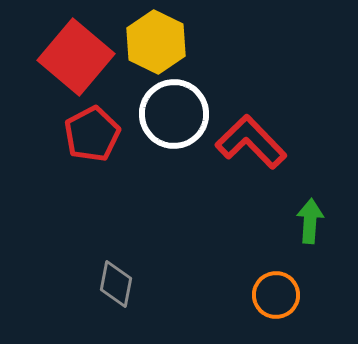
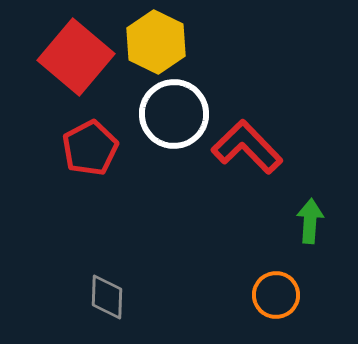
red pentagon: moved 2 px left, 14 px down
red L-shape: moved 4 px left, 5 px down
gray diamond: moved 9 px left, 13 px down; rotated 9 degrees counterclockwise
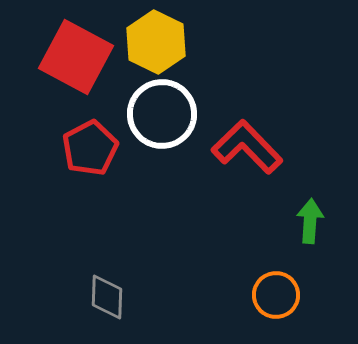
red square: rotated 12 degrees counterclockwise
white circle: moved 12 px left
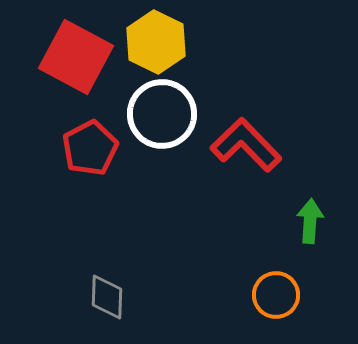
red L-shape: moved 1 px left, 2 px up
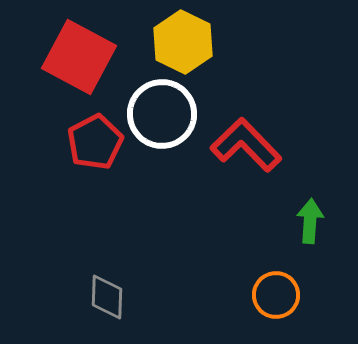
yellow hexagon: moved 27 px right
red square: moved 3 px right
red pentagon: moved 5 px right, 6 px up
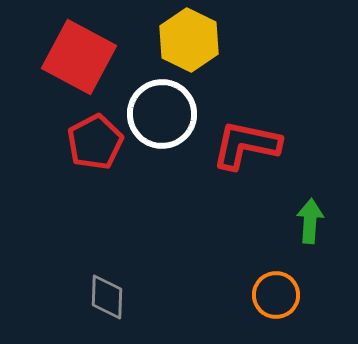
yellow hexagon: moved 6 px right, 2 px up
red L-shape: rotated 34 degrees counterclockwise
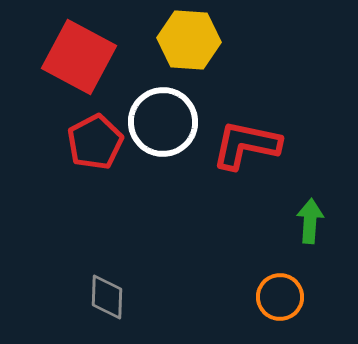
yellow hexagon: rotated 22 degrees counterclockwise
white circle: moved 1 px right, 8 px down
orange circle: moved 4 px right, 2 px down
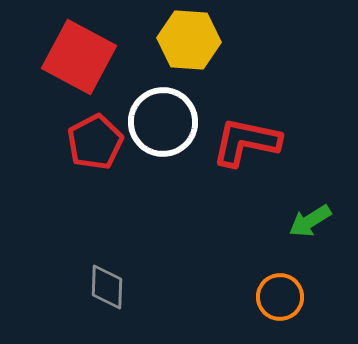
red L-shape: moved 3 px up
green arrow: rotated 126 degrees counterclockwise
gray diamond: moved 10 px up
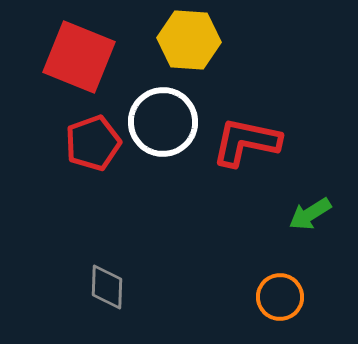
red square: rotated 6 degrees counterclockwise
red pentagon: moved 2 px left, 1 px down; rotated 8 degrees clockwise
green arrow: moved 7 px up
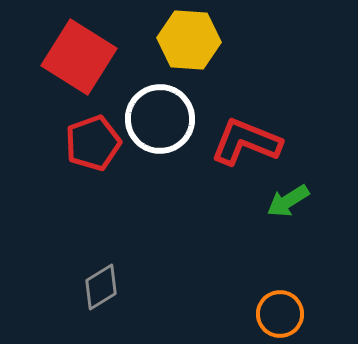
red square: rotated 10 degrees clockwise
white circle: moved 3 px left, 3 px up
red L-shape: rotated 10 degrees clockwise
green arrow: moved 22 px left, 13 px up
gray diamond: moved 6 px left; rotated 57 degrees clockwise
orange circle: moved 17 px down
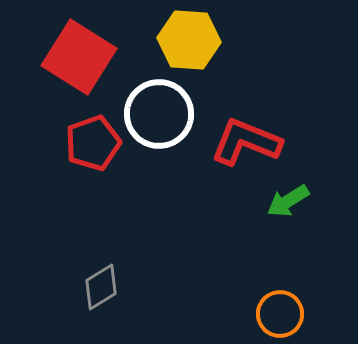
white circle: moved 1 px left, 5 px up
